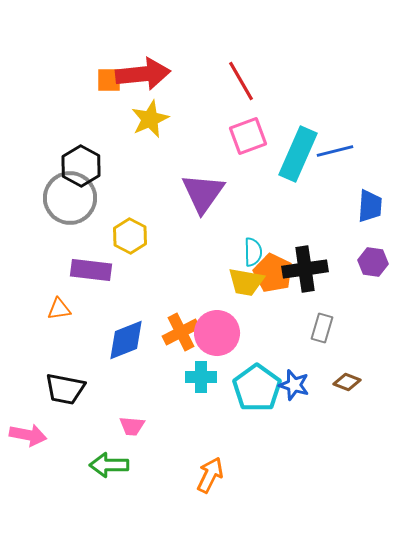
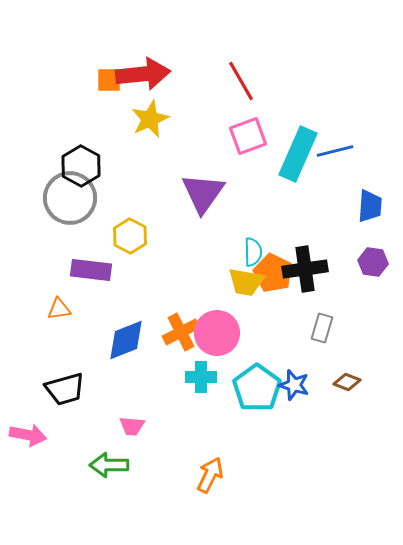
black trapezoid: rotated 27 degrees counterclockwise
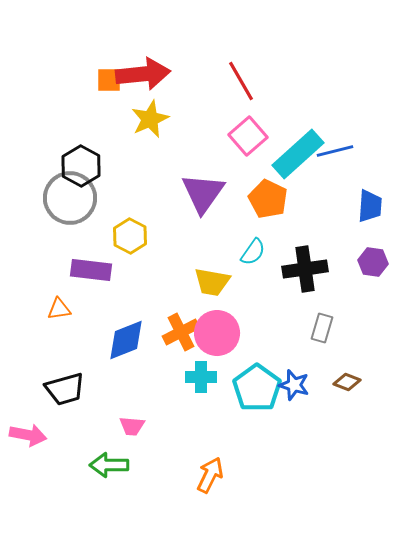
pink square: rotated 21 degrees counterclockwise
cyan rectangle: rotated 24 degrees clockwise
cyan semicircle: rotated 36 degrees clockwise
orange pentagon: moved 5 px left, 74 px up
yellow trapezoid: moved 34 px left
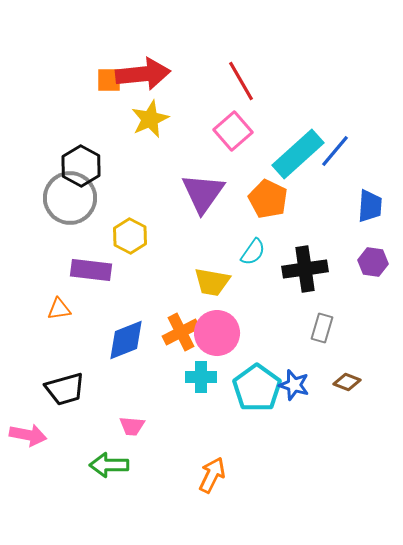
pink square: moved 15 px left, 5 px up
blue line: rotated 36 degrees counterclockwise
orange arrow: moved 2 px right
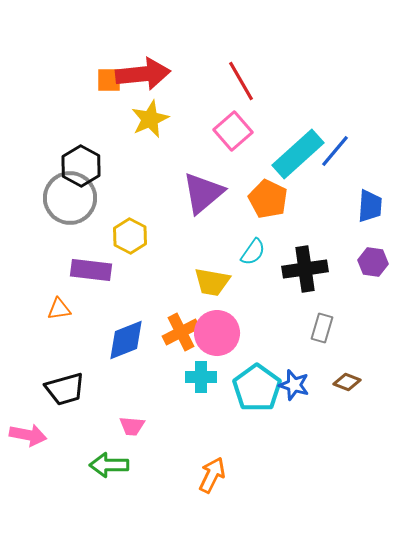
purple triangle: rotated 15 degrees clockwise
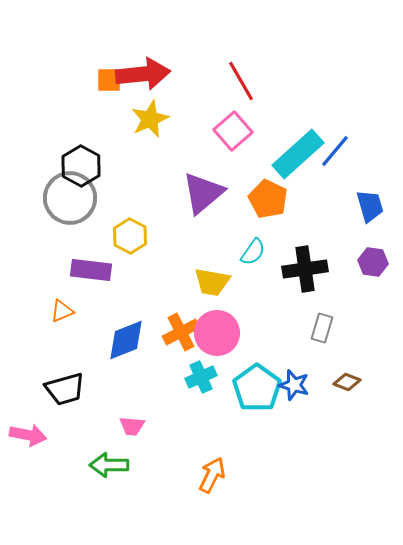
blue trapezoid: rotated 20 degrees counterclockwise
orange triangle: moved 3 px right, 2 px down; rotated 15 degrees counterclockwise
cyan cross: rotated 24 degrees counterclockwise
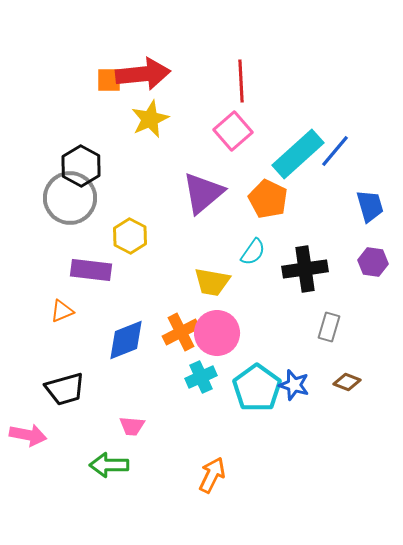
red line: rotated 27 degrees clockwise
gray rectangle: moved 7 px right, 1 px up
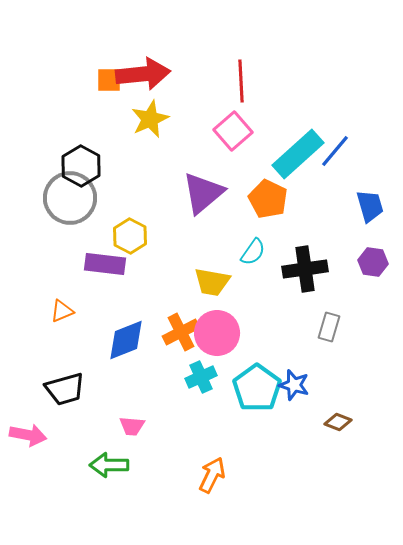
purple rectangle: moved 14 px right, 6 px up
brown diamond: moved 9 px left, 40 px down
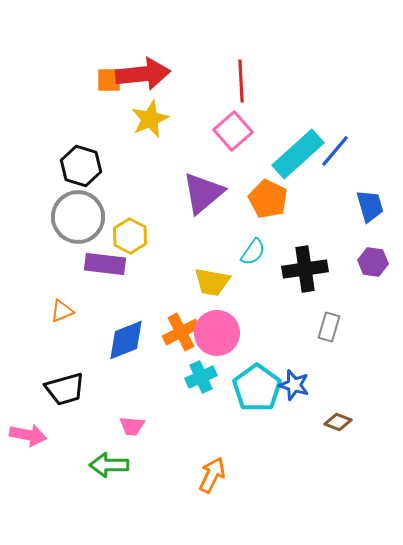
black hexagon: rotated 12 degrees counterclockwise
gray circle: moved 8 px right, 19 px down
